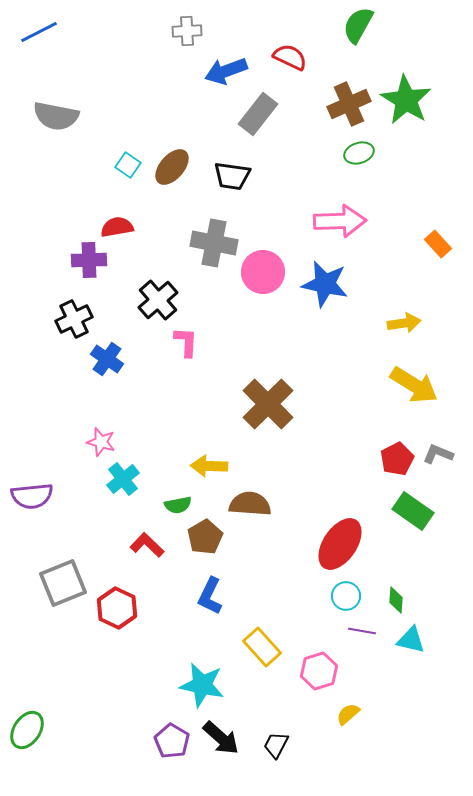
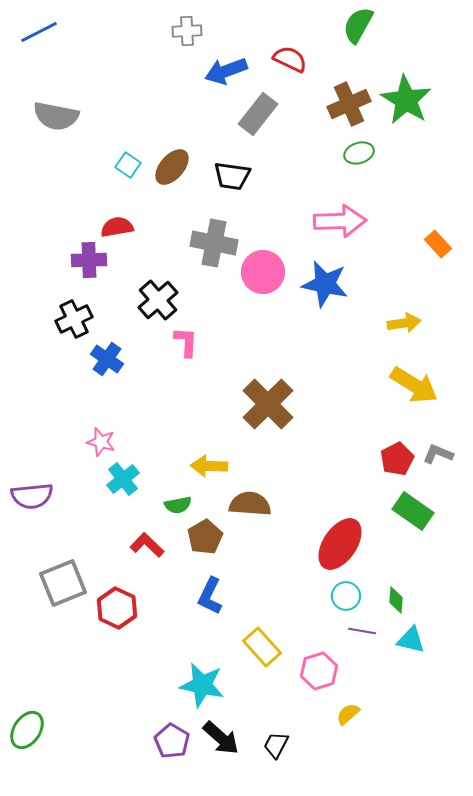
red semicircle at (290, 57): moved 2 px down
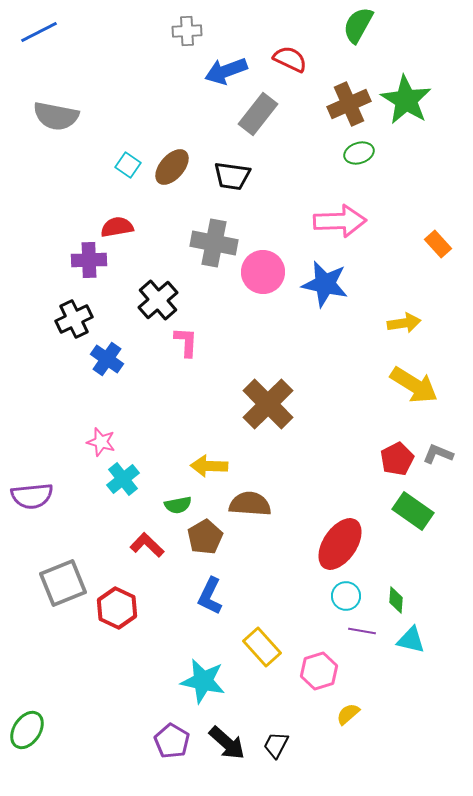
cyan star at (202, 685): moved 1 px right, 4 px up
black arrow at (221, 738): moved 6 px right, 5 px down
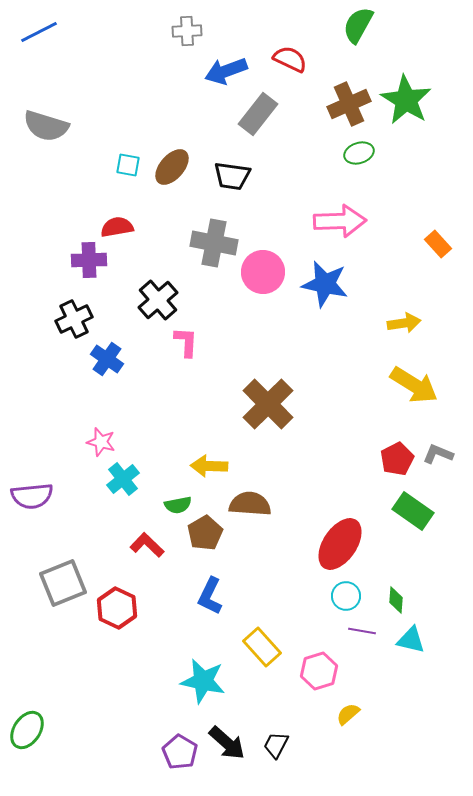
gray semicircle at (56, 116): moved 10 px left, 10 px down; rotated 6 degrees clockwise
cyan square at (128, 165): rotated 25 degrees counterclockwise
brown pentagon at (205, 537): moved 4 px up
purple pentagon at (172, 741): moved 8 px right, 11 px down
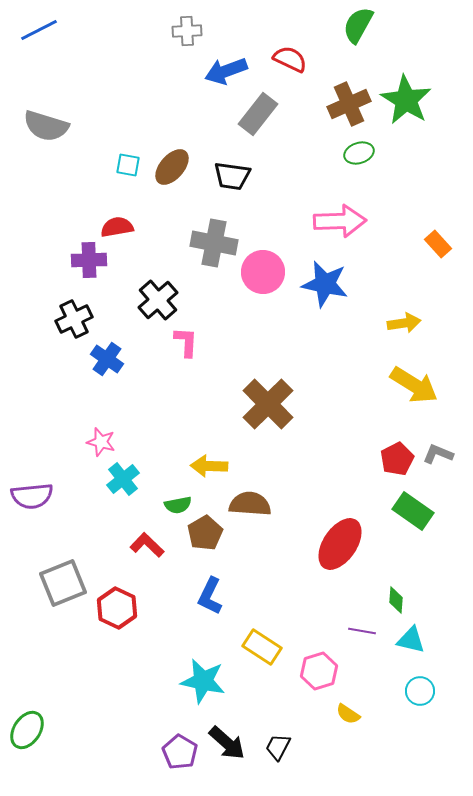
blue line at (39, 32): moved 2 px up
cyan circle at (346, 596): moved 74 px right, 95 px down
yellow rectangle at (262, 647): rotated 15 degrees counterclockwise
yellow semicircle at (348, 714): rotated 105 degrees counterclockwise
black trapezoid at (276, 745): moved 2 px right, 2 px down
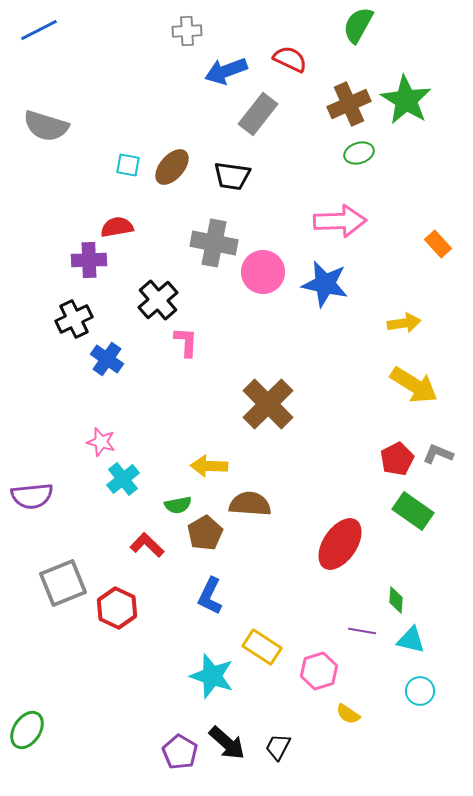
cyan star at (203, 681): moved 9 px right, 5 px up; rotated 6 degrees clockwise
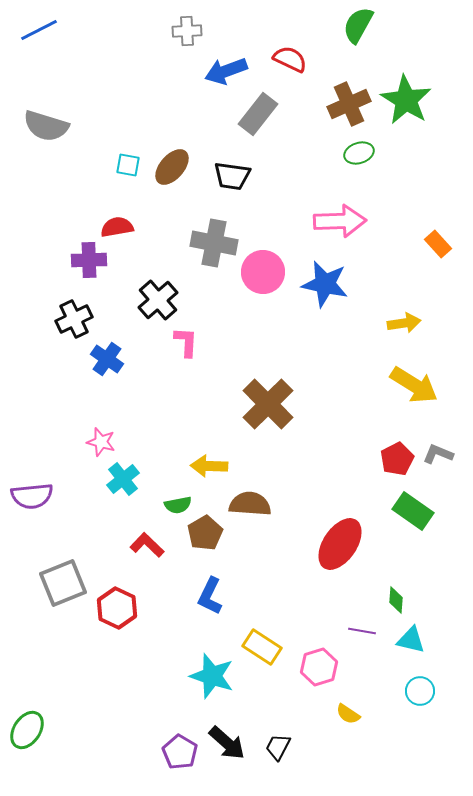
pink hexagon at (319, 671): moved 4 px up
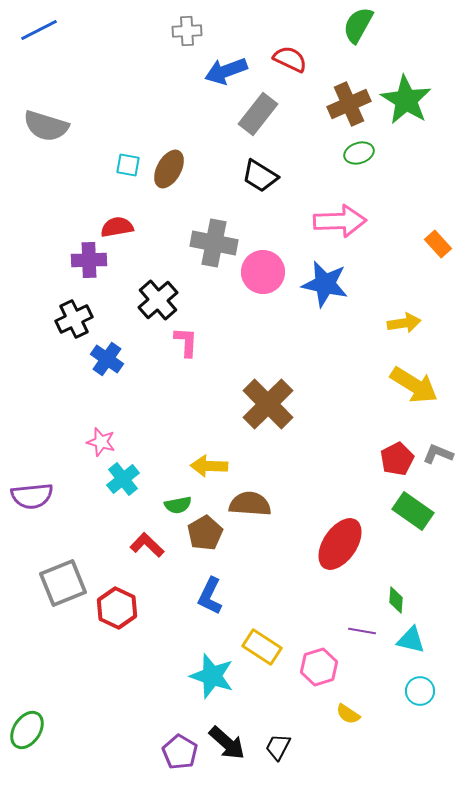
brown ellipse at (172, 167): moved 3 px left, 2 px down; rotated 12 degrees counterclockwise
black trapezoid at (232, 176): moved 28 px right; rotated 24 degrees clockwise
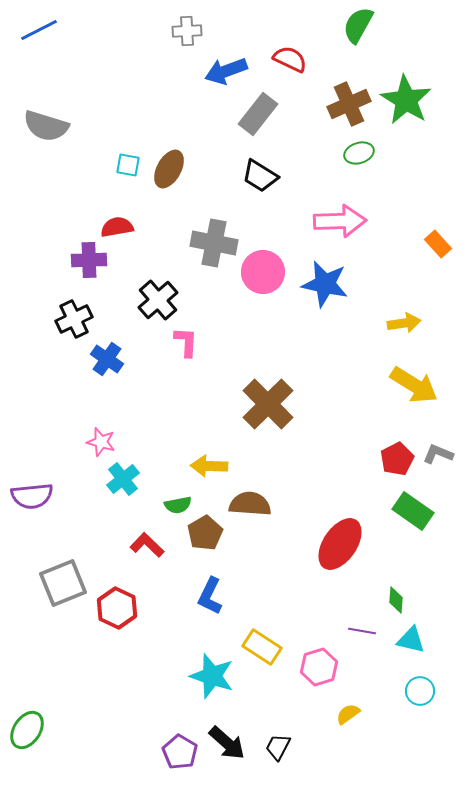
yellow semicircle at (348, 714): rotated 110 degrees clockwise
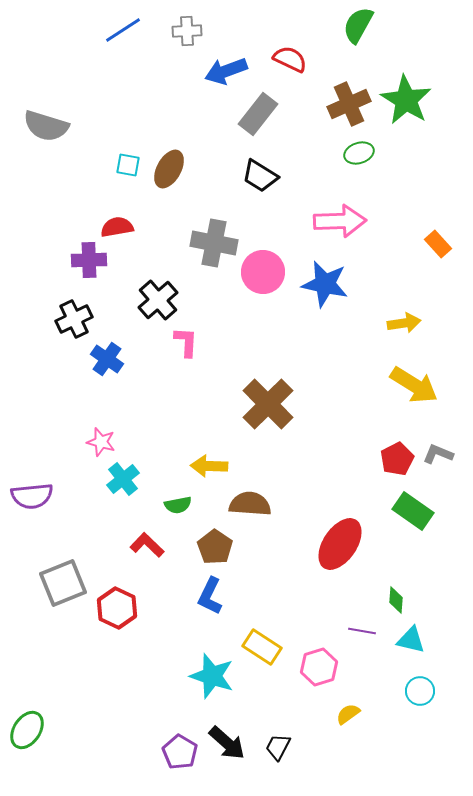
blue line at (39, 30): moved 84 px right; rotated 6 degrees counterclockwise
brown pentagon at (205, 533): moved 10 px right, 14 px down; rotated 8 degrees counterclockwise
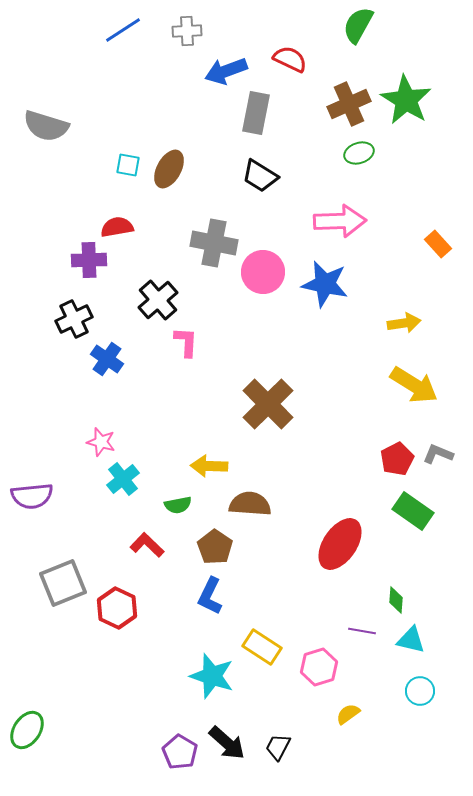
gray rectangle at (258, 114): moved 2 px left, 1 px up; rotated 27 degrees counterclockwise
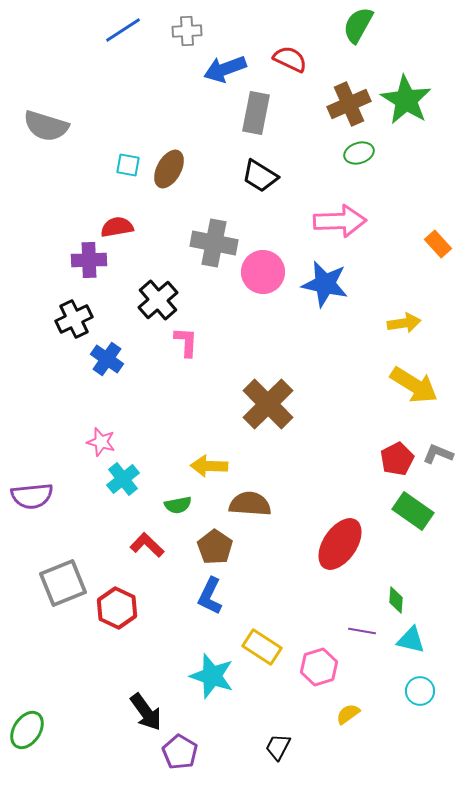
blue arrow at (226, 71): moved 1 px left, 2 px up
black arrow at (227, 743): moved 81 px left, 31 px up; rotated 12 degrees clockwise
